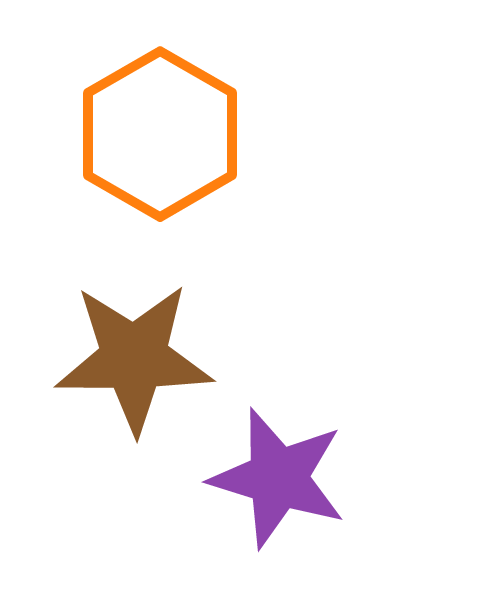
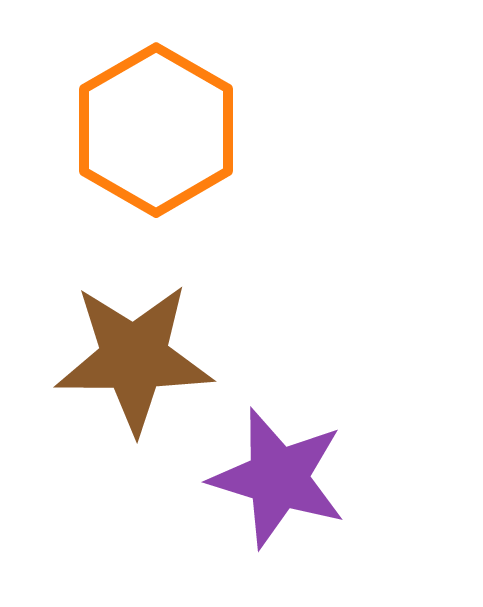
orange hexagon: moved 4 px left, 4 px up
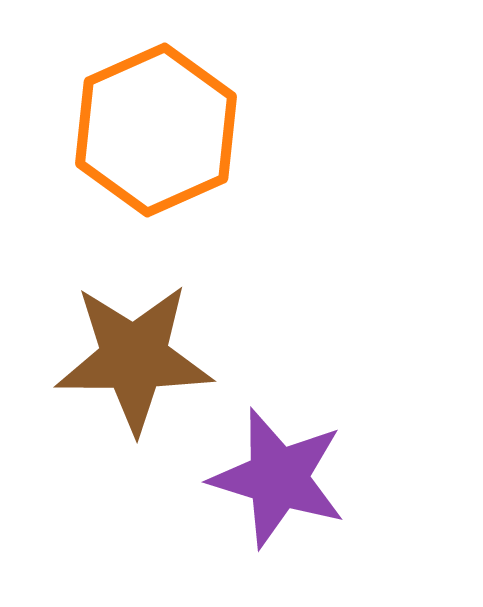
orange hexagon: rotated 6 degrees clockwise
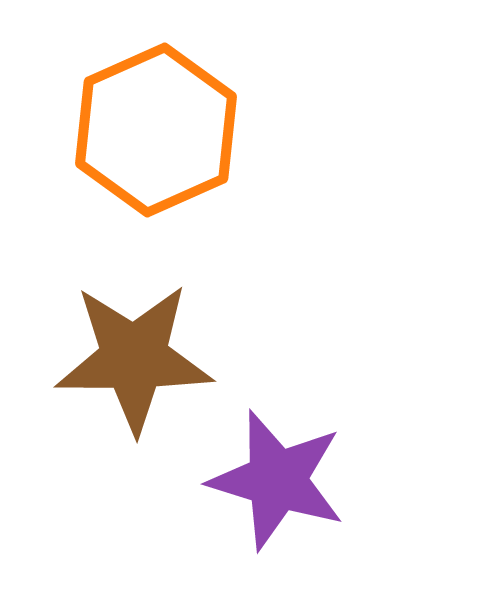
purple star: moved 1 px left, 2 px down
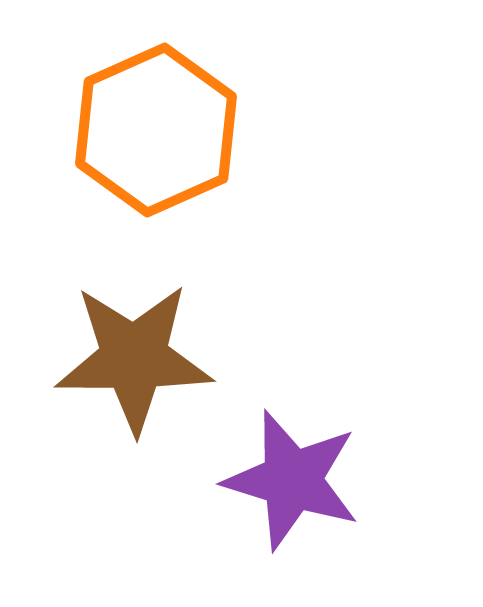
purple star: moved 15 px right
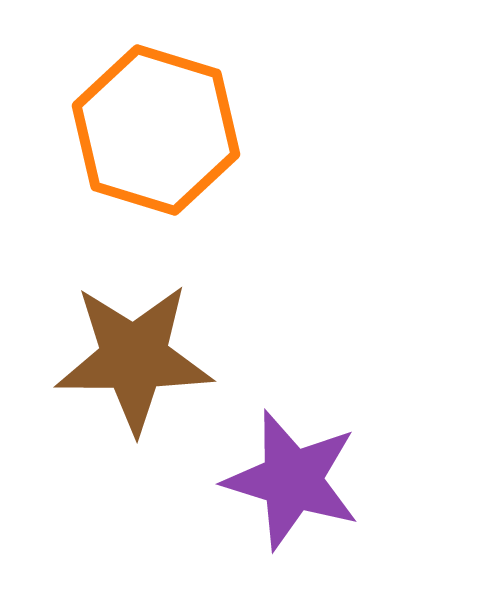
orange hexagon: rotated 19 degrees counterclockwise
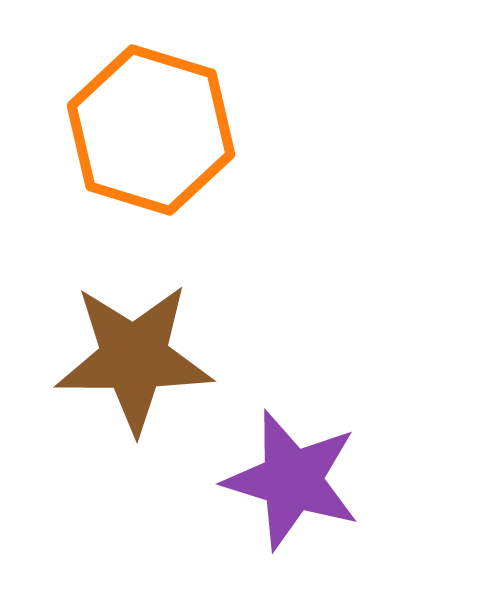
orange hexagon: moved 5 px left
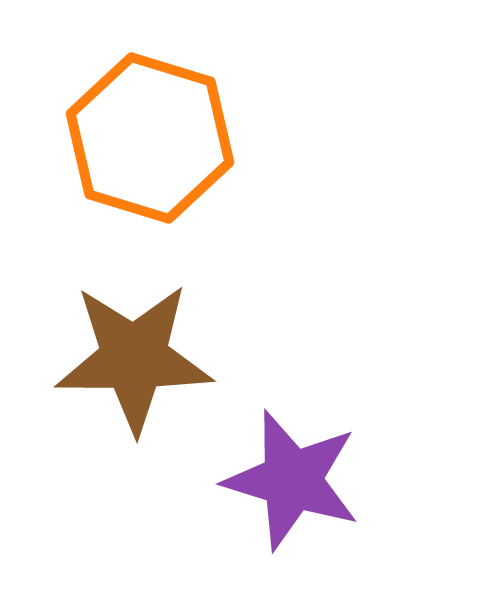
orange hexagon: moved 1 px left, 8 px down
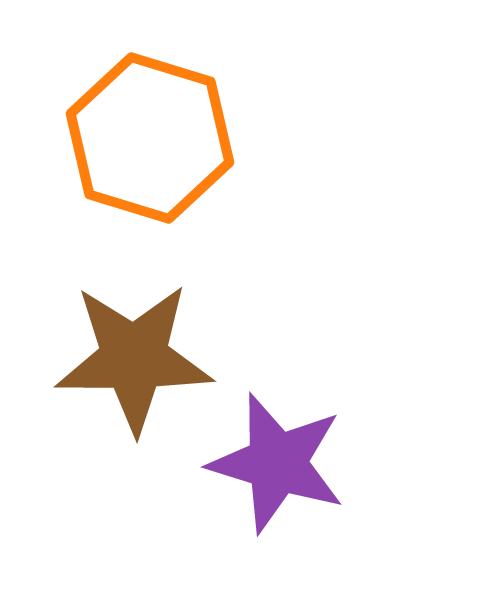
purple star: moved 15 px left, 17 px up
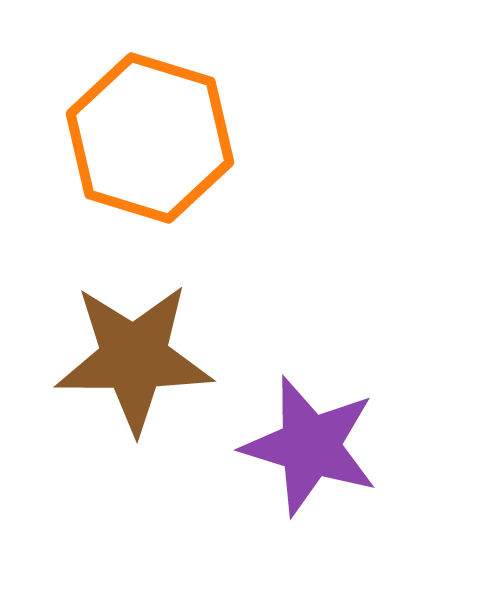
purple star: moved 33 px right, 17 px up
